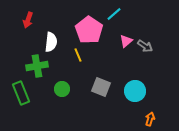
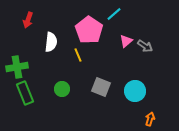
green cross: moved 20 px left, 1 px down
green rectangle: moved 4 px right
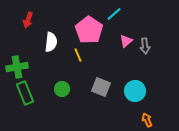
gray arrow: rotated 49 degrees clockwise
orange arrow: moved 3 px left, 1 px down; rotated 40 degrees counterclockwise
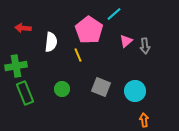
red arrow: moved 5 px left, 8 px down; rotated 77 degrees clockwise
green cross: moved 1 px left, 1 px up
orange arrow: moved 3 px left; rotated 16 degrees clockwise
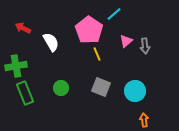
red arrow: rotated 21 degrees clockwise
white semicircle: rotated 36 degrees counterclockwise
yellow line: moved 19 px right, 1 px up
green circle: moved 1 px left, 1 px up
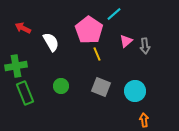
green circle: moved 2 px up
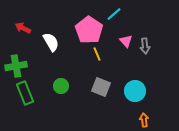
pink triangle: rotated 32 degrees counterclockwise
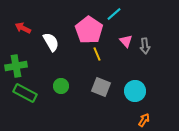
green rectangle: rotated 40 degrees counterclockwise
orange arrow: rotated 40 degrees clockwise
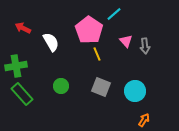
green rectangle: moved 3 px left, 1 px down; rotated 20 degrees clockwise
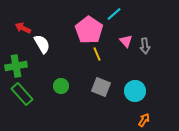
white semicircle: moved 9 px left, 2 px down
